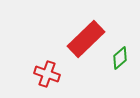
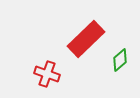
green diamond: moved 2 px down
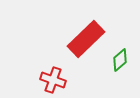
red cross: moved 6 px right, 6 px down
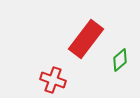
red rectangle: rotated 9 degrees counterclockwise
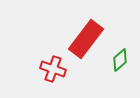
red cross: moved 11 px up
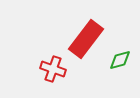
green diamond: rotated 25 degrees clockwise
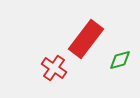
red cross: moved 1 px right, 1 px up; rotated 15 degrees clockwise
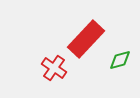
red rectangle: rotated 6 degrees clockwise
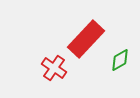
green diamond: rotated 15 degrees counterclockwise
